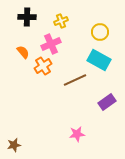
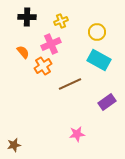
yellow circle: moved 3 px left
brown line: moved 5 px left, 4 px down
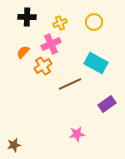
yellow cross: moved 1 px left, 2 px down
yellow circle: moved 3 px left, 10 px up
orange semicircle: rotated 96 degrees counterclockwise
cyan rectangle: moved 3 px left, 3 px down
purple rectangle: moved 2 px down
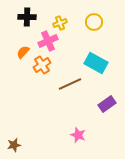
pink cross: moved 3 px left, 3 px up
orange cross: moved 1 px left, 1 px up
pink star: moved 1 px right, 1 px down; rotated 28 degrees clockwise
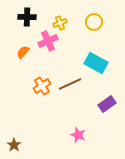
orange cross: moved 21 px down
brown star: rotated 24 degrees counterclockwise
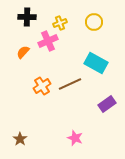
pink star: moved 3 px left, 3 px down
brown star: moved 6 px right, 6 px up
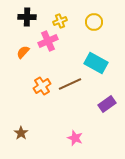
yellow cross: moved 2 px up
brown star: moved 1 px right, 6 px up
